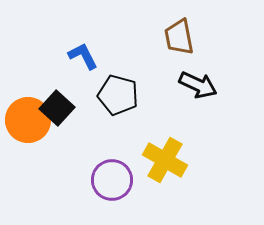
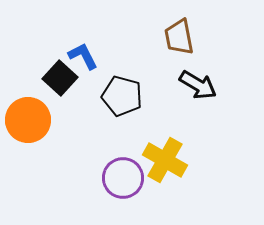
black arrow: rotated 6 degrees clockwise
black pentagon: moved 4 px right, 1 px down
black square: moved 3 px right, 30 px up
purple circle: moved 11 px right, 2 px up
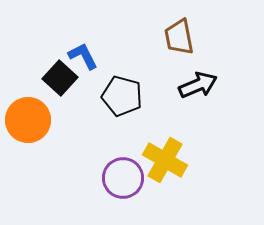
black arrow: rotated 54 degrees counterclockwise
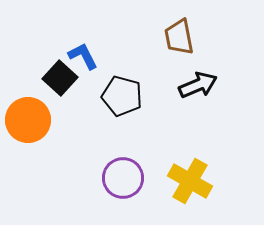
yellow cross: moved 25 px right, 21 px down
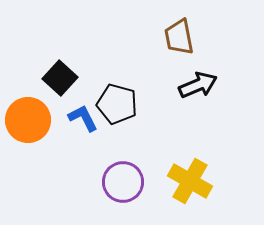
blue L-shape: moved 62 px down
black pentagon: moved 5 px left, 8 px down
purple circle: moved 4 px down
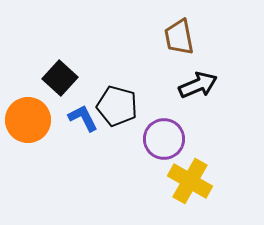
black pentagon: moved 2 px down
purple circle: moved 41 px right, 43 px up
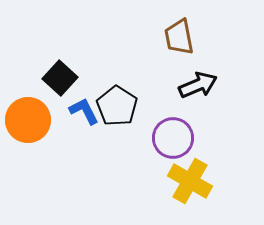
black pentagon: rotated 18 degrees clockwise
blue L-shape: moved 1 px right, 7 px up
purple circle: moved 9 px right, 1 px up
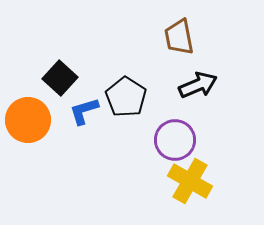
black pentagon: moved 9 px right, 9 px up
blue L-shape: rotated 80 degrees counterclockwise
purple circle: moved 2 px right, 2 px down
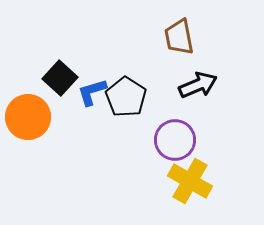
blue L-shape: moved 8 px right, 19 px up
orange circle: moved 3 px up
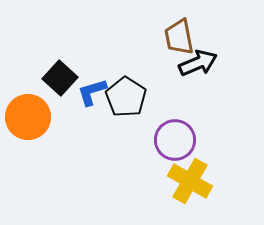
black arrow: moved 22 px up
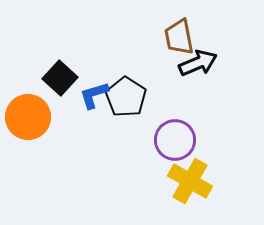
blue L-shape: moved 2 px right, 3 px down
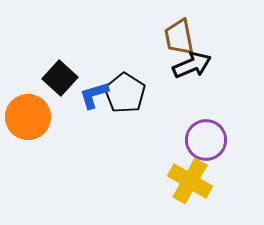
black arrow: moved 6 px left, 2 px down
black pentagon: moved 1 px left, 4 px up
purple circle: moved 31 px right
